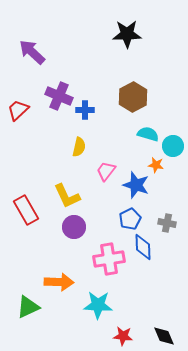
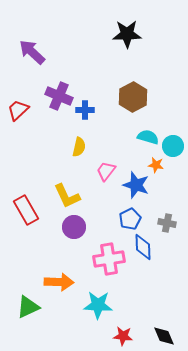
cyan semicircle: moved 3 px down
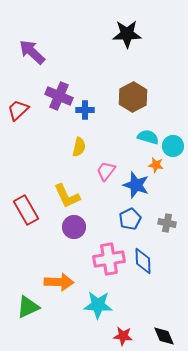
blue diamond: moved 14 px down
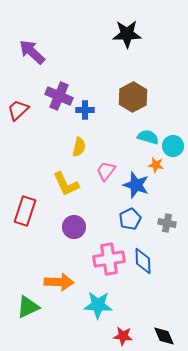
yellow L-shape: moved 1 px left, 12 px up
red rectangle: moved 1 px left, 1 px down; rotated 48 degrees clockwise
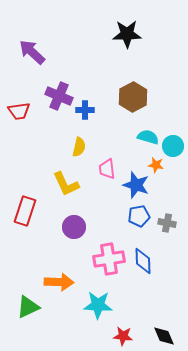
red trapezoid: moved 1 px right, 1 px down; rotated 145 degrees counterclockwise
pink trapezoid: moved 1 px right, 2 px up; rotated 45 degrees counterclockwise
blue pentagon: moved 9 px right, 3 px up; rotated 15 degrees clockwise
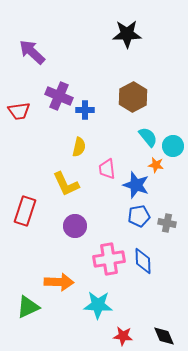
cyan semicircle: rotated 35 degrees clockwise
purple circle: moved 1 px right, 1 px up
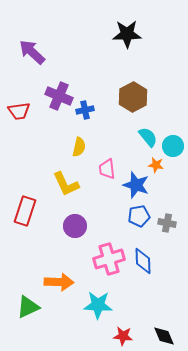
blue cross: rotated 12 degrees counterclockwise
pink cross: rotated 8 degrees counterclockwise
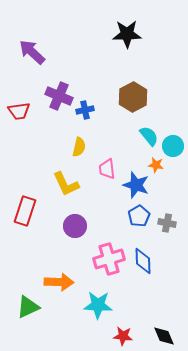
cyan semicircle: moved 1 px right, 1 px up
blue pentagon: rotated 20 degrees counterclockwise
